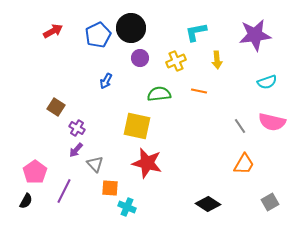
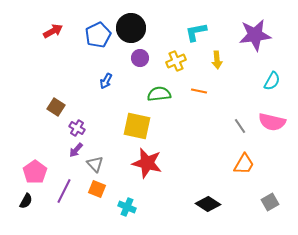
cyan semicircle: moved 5 px right, 1 px up; rotated 42 degrees counterclockwise
orange square: moved 13 px left, 1 px down; rotated 18 degrees clockwise
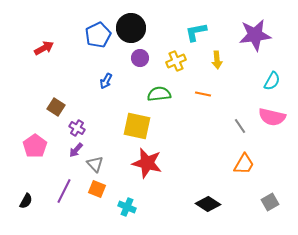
red arrow: moved 9 px left, 17 px down
orange line: moved 4 px right, 3 px down
pink semicircle: moved 5 px up
pink pentagon: moved 26 px up
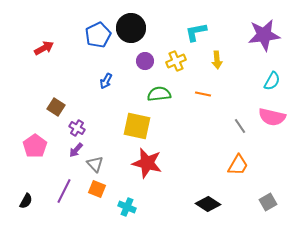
purple star: moved 9 px right
purple circle: moved 5 px right, 3 px down
orange trapezoid: moved 6 px left, 1 px down
gray square: moved 2 px left
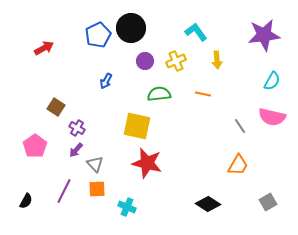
cyan L-shape: rotated 65 degrees clockwise
orange square: rotated 24 degrees counterclockwise
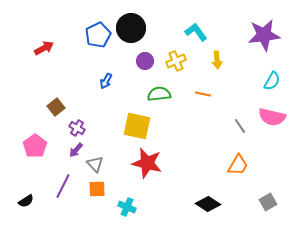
brown square: rotated 18 degrees clockwise
purple line: moved 1 px left, 5 px up
black semicircle: rotated 28 degrees clockwise
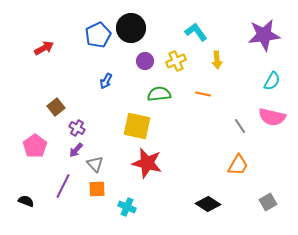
black semicircle: rotated 126 degrees counterclockwise
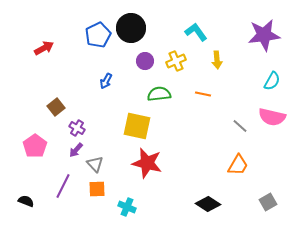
gray line: rotated 14 degrees counterclockwise
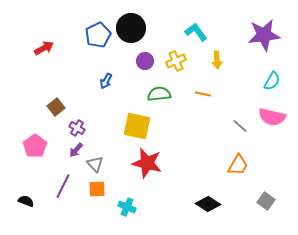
gray square: moved 2 px left, 1 px up; rotated 24 degrees counterclockwise
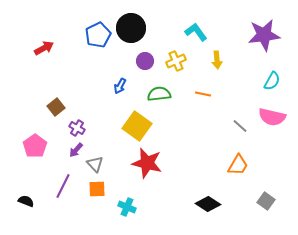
blue arrow: moved 14 px right, 5 px down
yellow square: rotated 24 degrees clockwise
